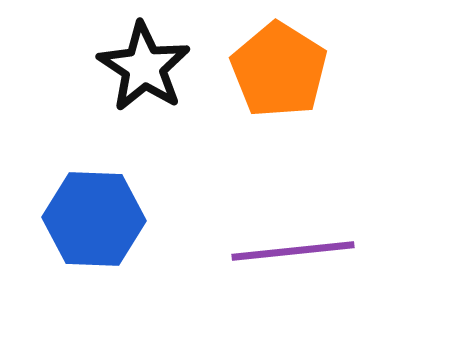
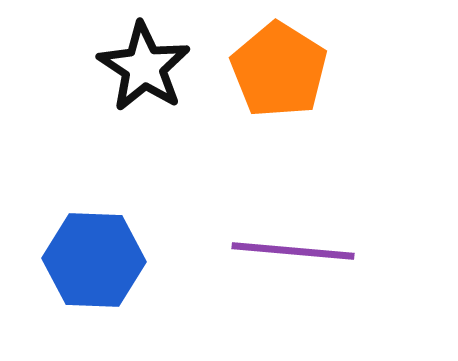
blue hexagon: moved 41 px down
purple line: rotated 11 degrees clockwise
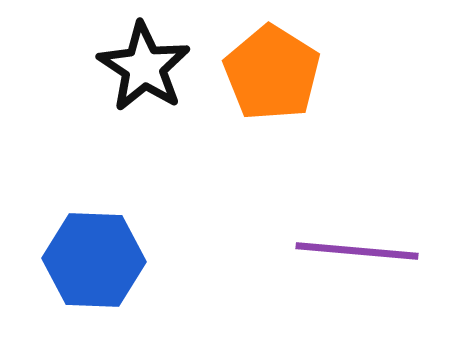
orange pentagon: moved 7 px left, 3 px down
purple line: moved 64 px right
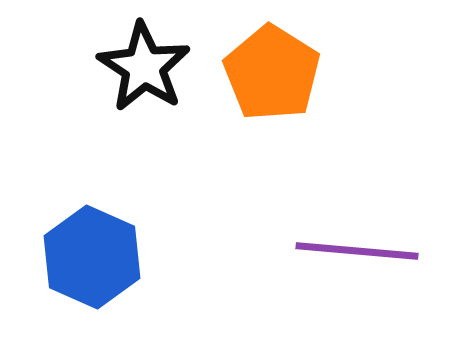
blue hexagon: moved 2 px left, 3 px up; rotated 22 degrees clockwise
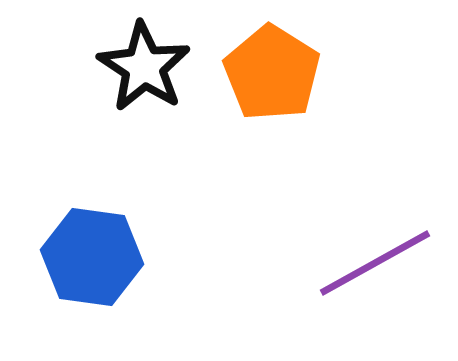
purple line: moved 18 px right, 12 px down; rotated 34 degrees counterclockwise
blue hexagon: rotated 16 degrees counterclockwise
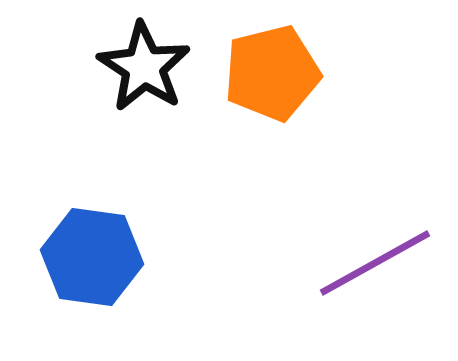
orange pentagon: rotated 26 degrees clockwise
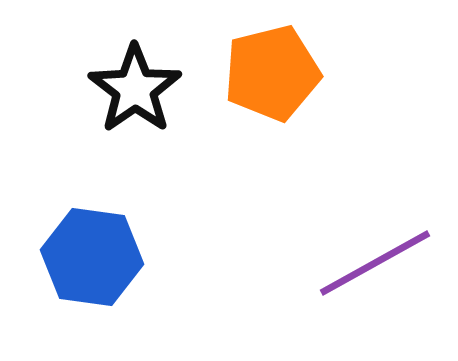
black star: moved 9 px left, 22 px down; rotated 4 degrees clockwise
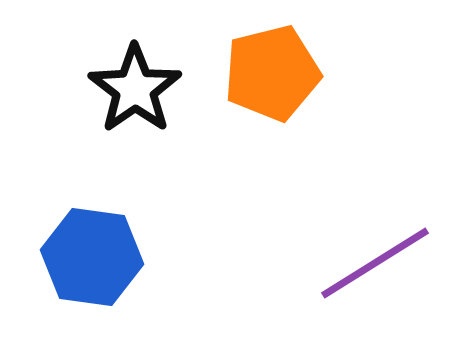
purple line: rotated 3 degrees counterclockwise
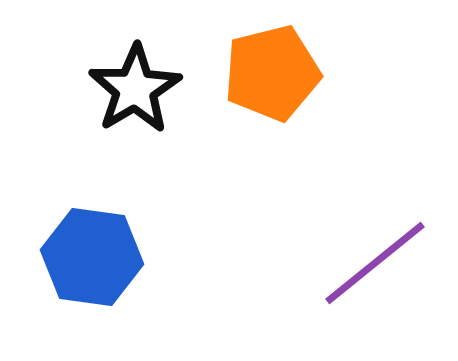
black star: rotated 4 degrees clockwise
purple line: rotated 7 degrees counterclockwise
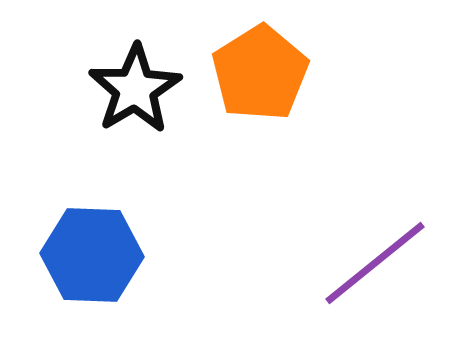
orange pentagon: moved 12 px left; rotated 18 degrees counterclockwise
blue hexagon: moved 2 px up; rotated 6 degrees counterclockwise
